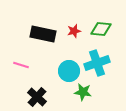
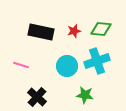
black rectangle: moved 2 px left, 2 px up
cyan cross: moved 2 px up
cyan circle: moved 2 px left, 5 px up
green star: moved 2 px right, 3 px down
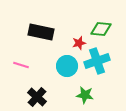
red star: moved 5 px right, 12 px down
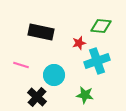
green diamond: moved 3 px up
cyan circle: moved 13 px left, 9 px down
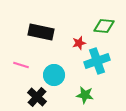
green diamond: moved 3 px right
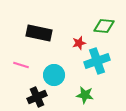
black rectangle: moved 2 px left, 1 px down
black cross: rotated 24 degrees clockwise
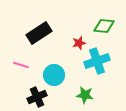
black rectangle: rotated 45 degrees counterclockwise
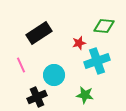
pink line: rotated 49 degrees clockwise
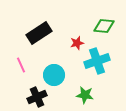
red star: moved 2 px left
